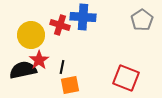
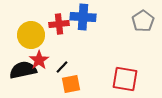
gray pentagon: moved 1 px right, 1 px down
red cross: moved 1 px left, 1 px up; rotated 24 degrees counterclockwise
black line: rotated 32 degrees clockwise
red square: moved 1 px left, 1 px down; rotated 12 degrees counterclockwise
orange square: moved 1 px right, 1 px up
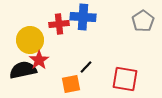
yellow circle: moved 1 px left, 5 px down
black line: moved 24 px right
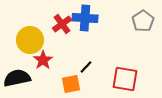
blue cross: moved 2 px right, 1 px down
red cross: moved 3 px right; rotated 30 degrees counterclockwise
red star: moved 4 px right
black semicircle: moved 6 px left, 8 px down
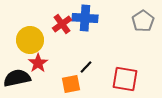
red star: moved 5 px left, 3 px down
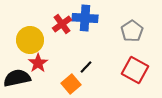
gray pentagon: moved 11 px left, 10 px down
red square: moved 10 px right, 9 px up; rotated 20 degrees clockwise
orange square: rotated 30 degrees counterclockwise
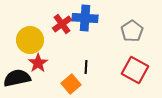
black line: rotated 40 degrees counterclockwise
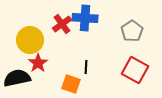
orange square: rotated 30 degrees counterclockwise
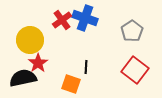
blue cross: rotated 15 degrees clockwise
red cross: moved 4 px up
red square: rotated 8 degrees clockwise
black semicircle: moved 6 px right
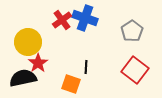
yellow circle: moved 2 px left, 2 px down
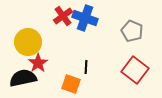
red cross: moved 1 px right, 4 px up
gray pentagon: rotated 15 degrees counterclockwise
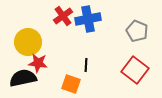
blue cross: moved 3 px right, 1 px down; rotated 30 degrees counterclockwise
gray pentagon: moved 5 px right
red star: rotated 30 degrees counterclockwise
black line: moved 2 px up
